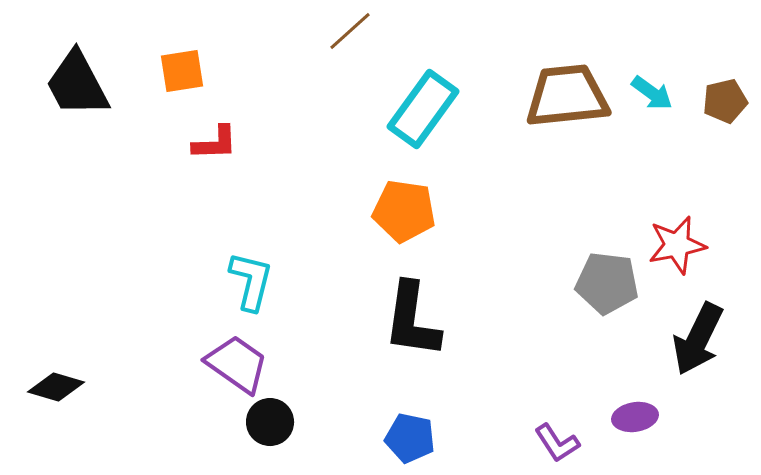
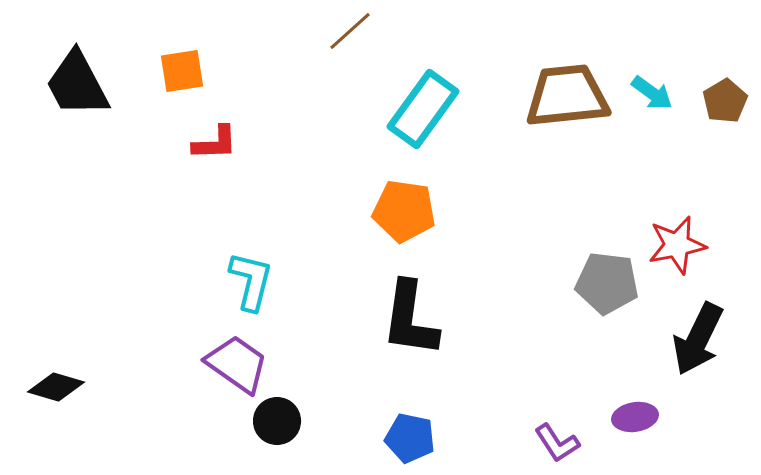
brown pentagon: rotated 18 degrees counterclockwise
black L-shape: moved 2 px left, 1 px up
black circle: moved 7 px right, 1 px up
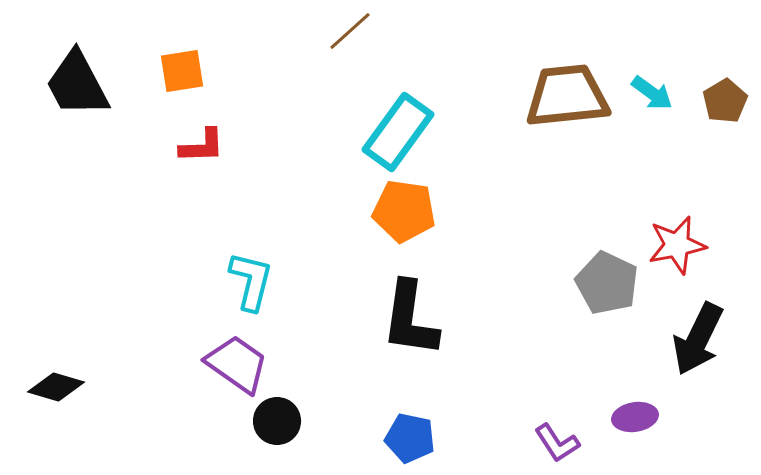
cyan rectangle: moved 25 px left, 23 px down
red L-shape: moved 13 px left, 3 px down
gray pentagon: rotated 18 degrees clockwise
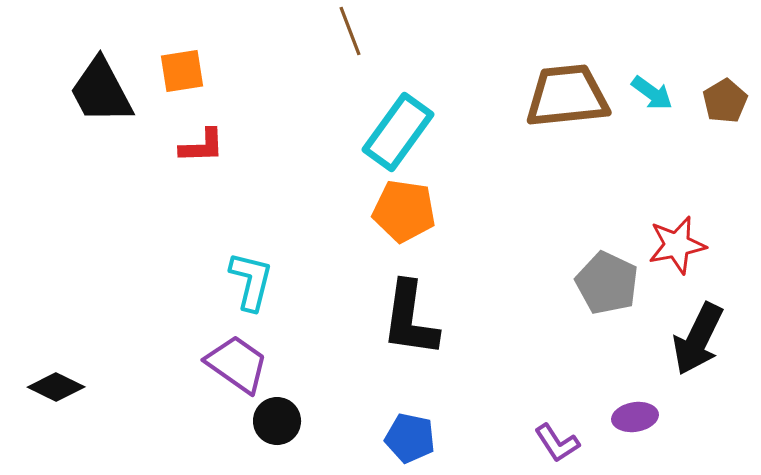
brown line: rotated 69 degrees counterclockwise
black trapezoid: moved 24 px right, 7 px down
black diamond: rotated 10 degrees clockwise
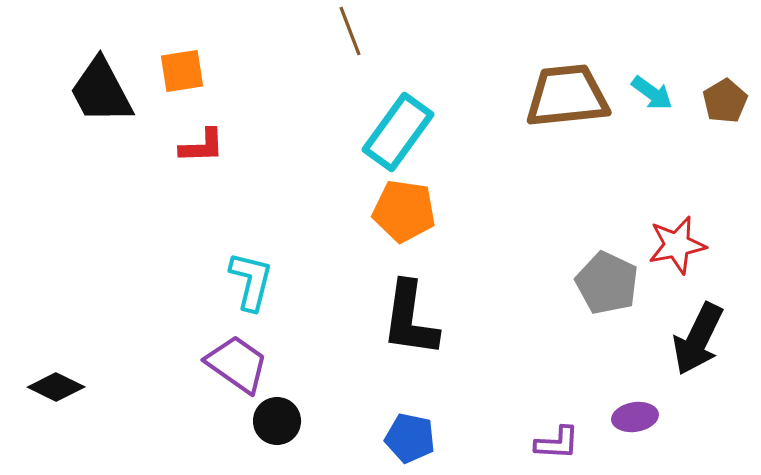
purple L-shape: rotated 54 degrees counterclockwise
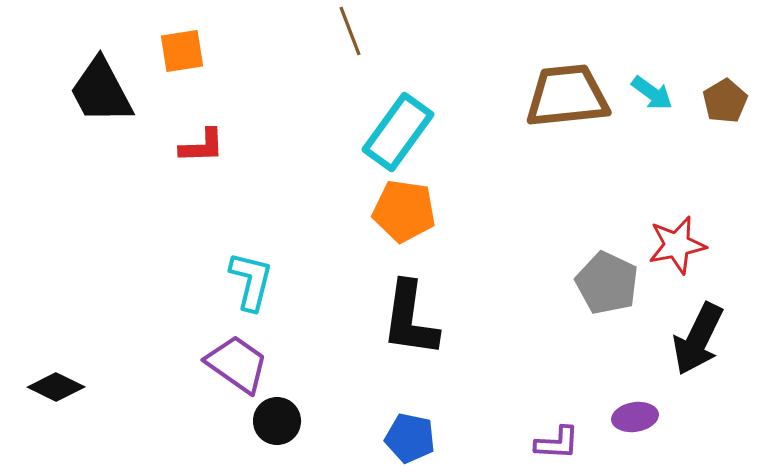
orange square: moved 20 px up
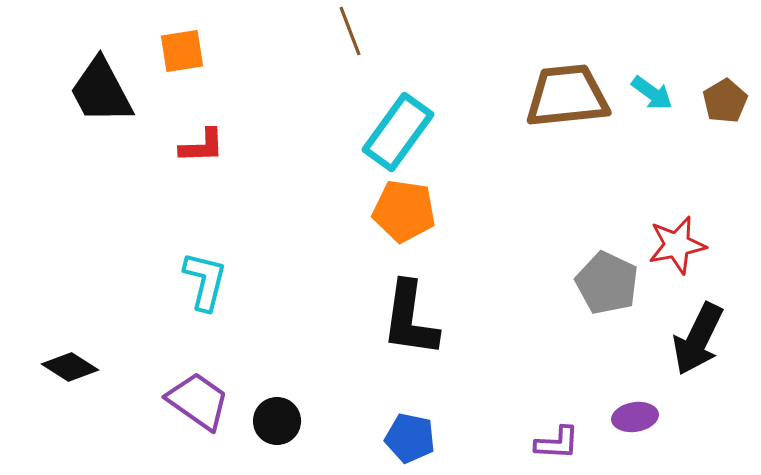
cyan L-shape: moved 46 px left
purple trapezoid: moved 39 px left, 37 px down
black diamond: moved 14 px right, 20 px up; rotated 6 degrees clockwise
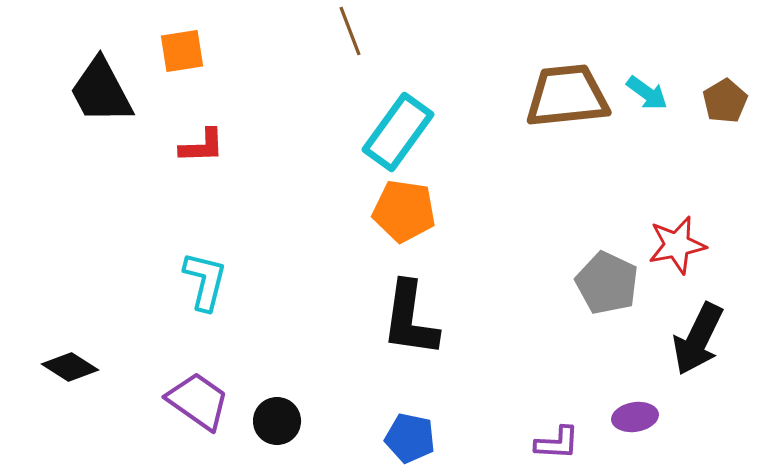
cyan arrow: moved 5 px left
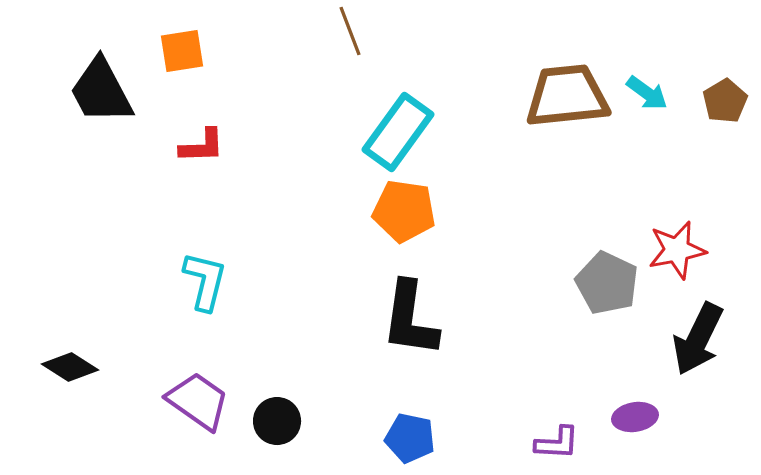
red star: moved 5 px down
